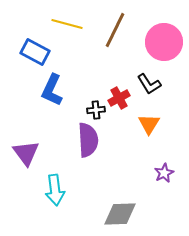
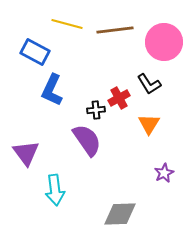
brown line: rotated 57 degrees clockwise
purple semicircle: moved 1 px left; rotated 32 degrees counterclockwise
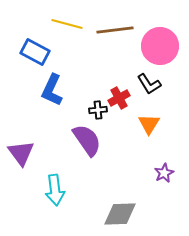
pink circle: moved 4 px left, 4 px down
black cross: moved 2 px right
purple triangle: moved 5 px left
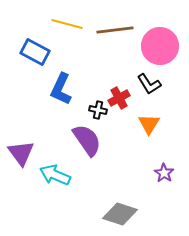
blue L-shape: moved 9 px right, 1 px up
black cross: rotated 18 degrees clockwise
purple star: rotated 12 degrees counterclockwise
cyan arrow: moved 15 px up; rotated 120 degrees clockwise
gray diamond: rotated 20 degrees clockwise
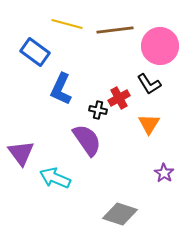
blue rectangle: rotated 8 degrees clockwise
cyan arrow: moved 3 px down
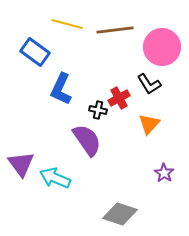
pink circle: moved 2 px right, 1 px down
orange triangle: rotated 10 degrees clockwise
purple triangle: moved 11 px down
